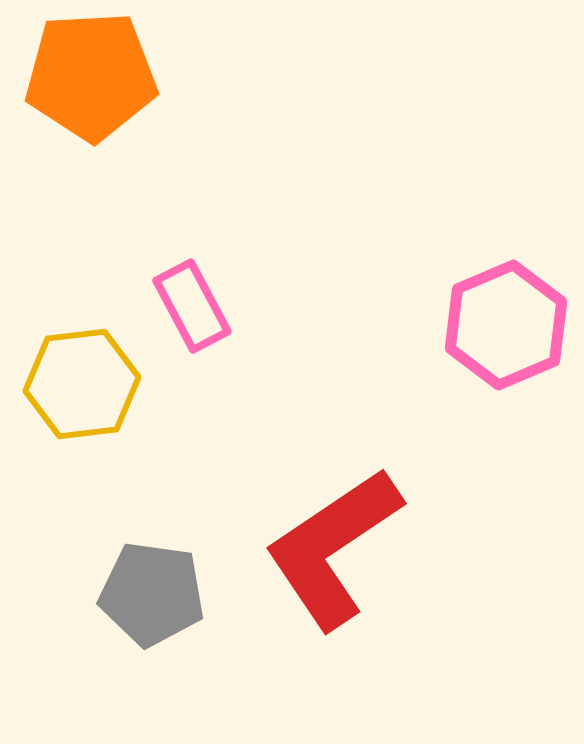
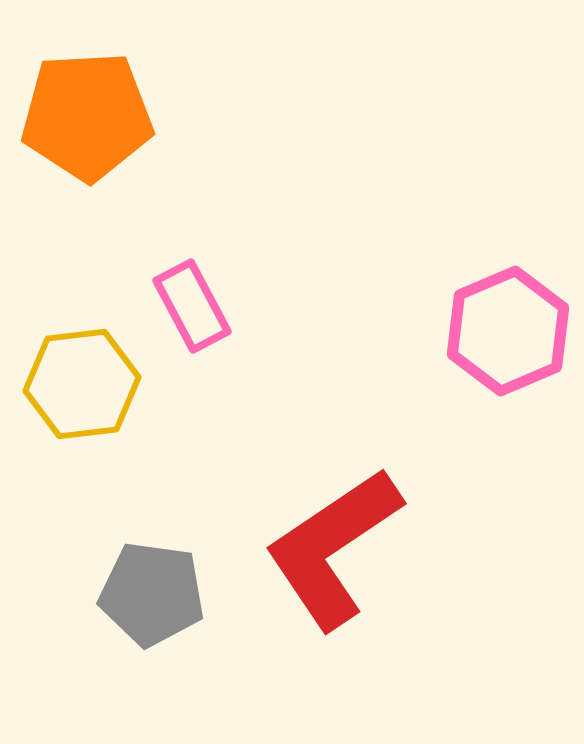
orange pentagon: moved 4 px left, 40 px down
pink hexagon: moved 2 px right, 6 px down
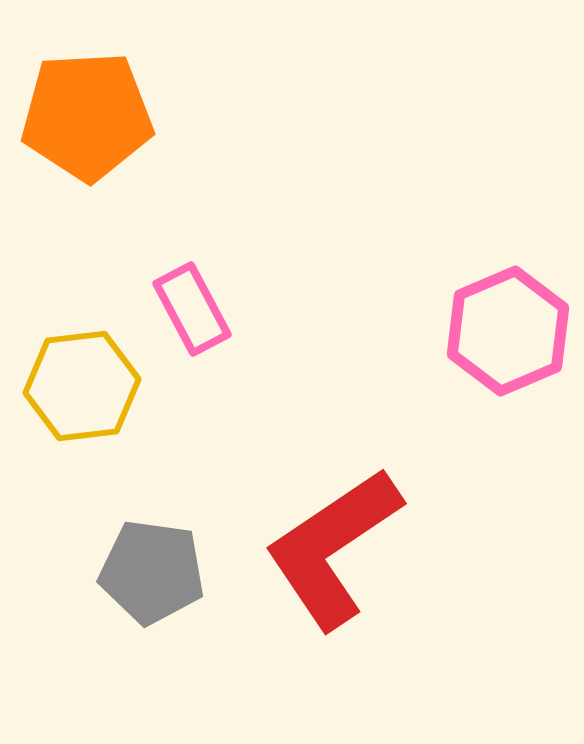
pink rectangle: moved 3 px down
yellow hexagon: moved 2 px down
gray pentagon: moved 22 px up
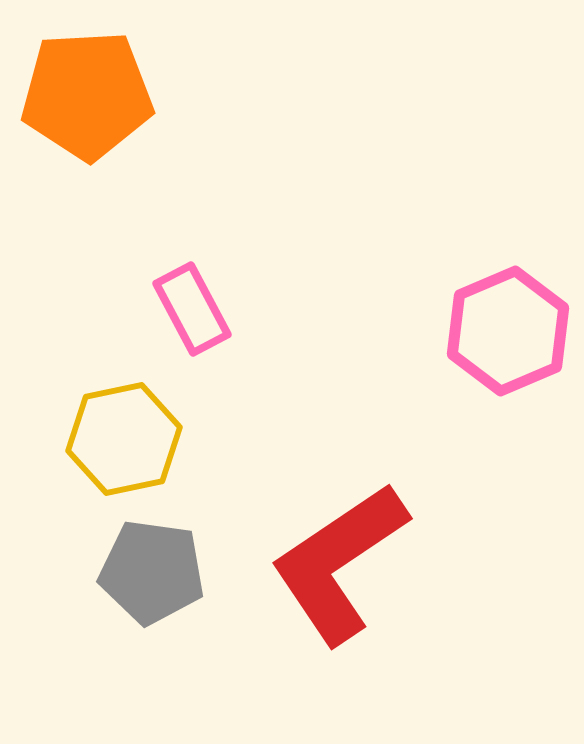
orange pentagon: moved 21 px up
yellow hexagon: moved 42 px right, 53 px down; rotated 5 degrees counterclockwise
red L-shape: moved 6 px right, 15 px down
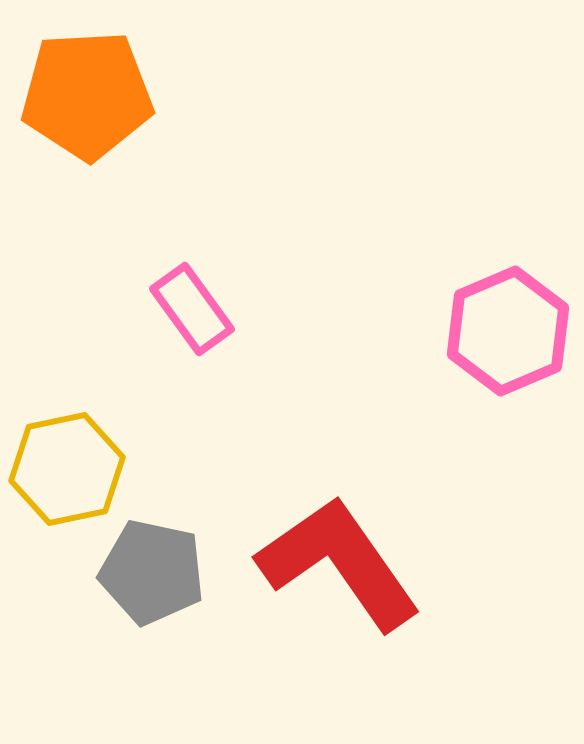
pink rectangle: rotated 8 degrees counterclockwise
yellow hexagon: moved 57 px left, 30 px down
red L-shape: rotated 89 degrees clockwise
gray pentagon: rotated 4 degrees clockwise
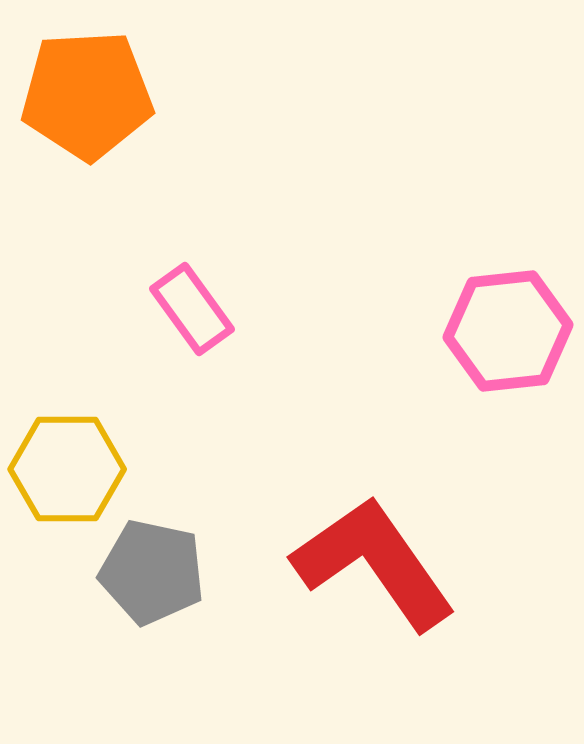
pink hexagon: rotated 17 degrees clockwise
yellow hexagon: rotated 12 degrees clockwise
red L-shape: moved 35 px right
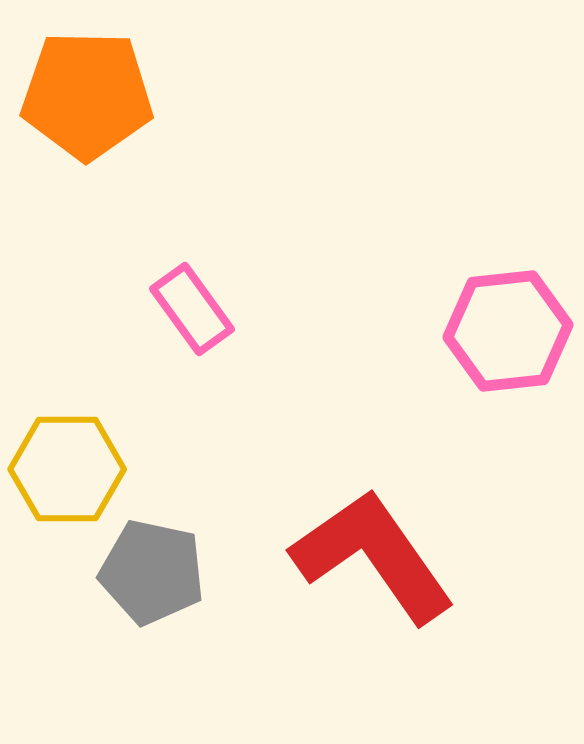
orange pentagon: rotated 4 degrees clockwise
red L-shape: moved 1 px left, 7 px up
